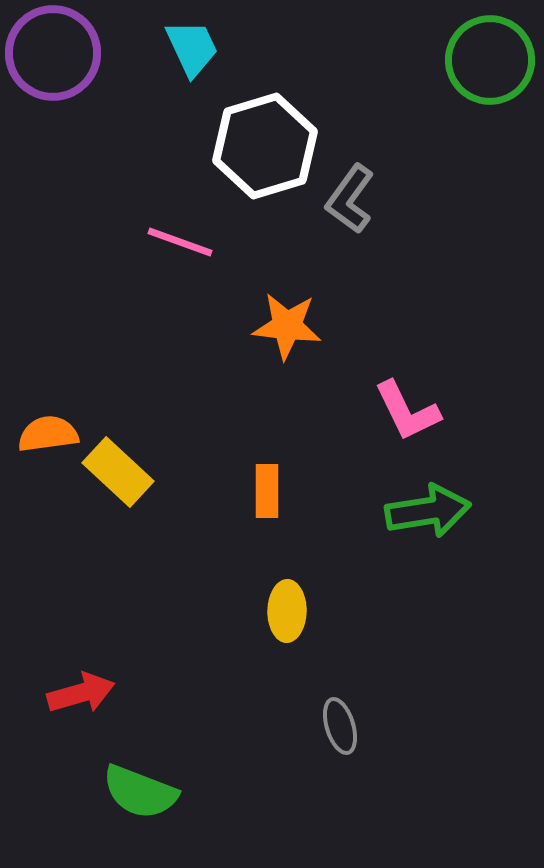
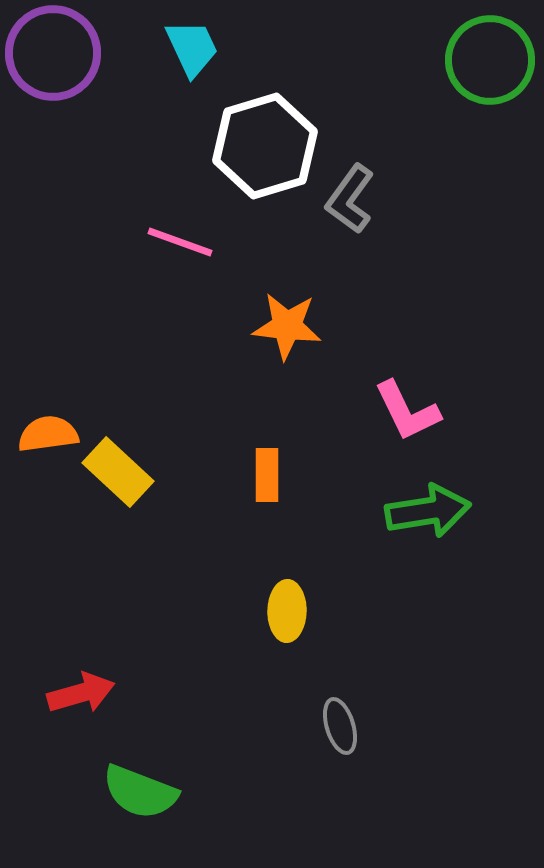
orange rectangle: moved 16 px up
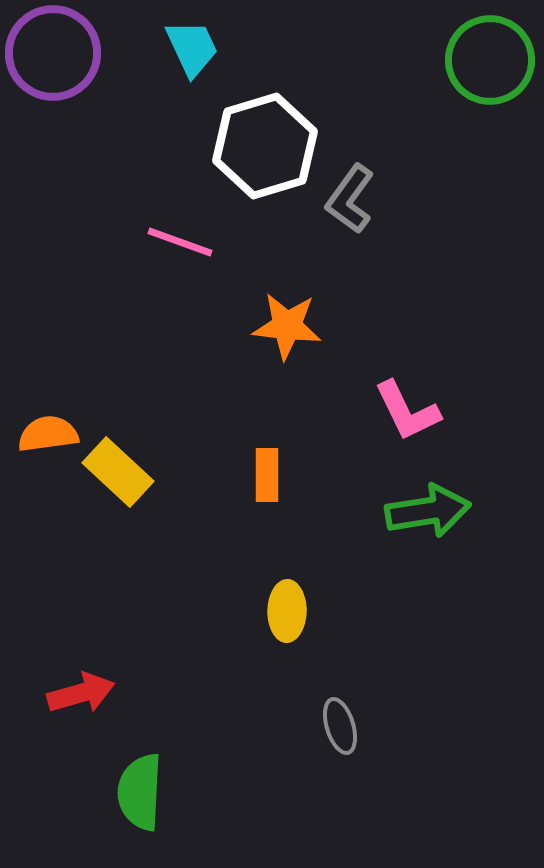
green semicircle: rotated 72 degrees clockwise
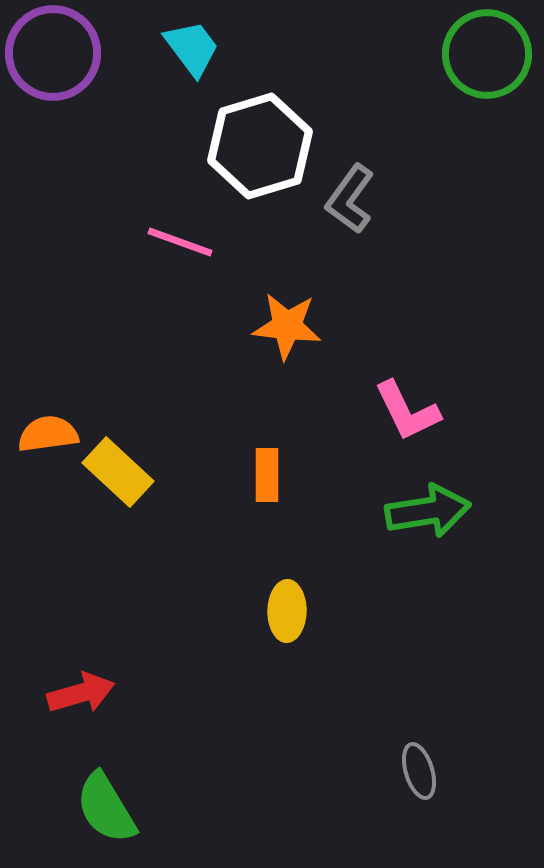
cyan trapezoid: rotated 12 degrees counterclockwise
green circle: moved 3 px left, 6 px up
white hexagon: moved 5 px left
gray ellipse: moved 79 px right, 45 px down
green semicircle: moved 34 px left, 16 px down; rotated 34 degrees counterclockwise
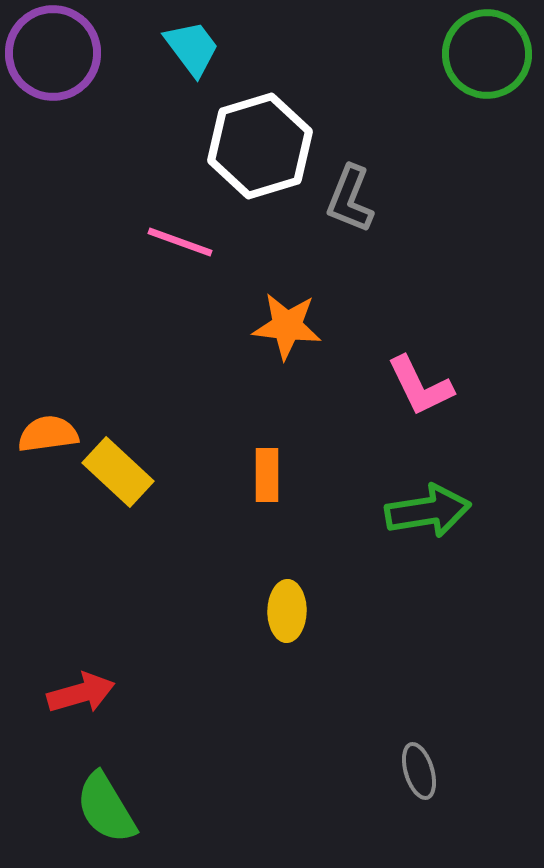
gray L-shape: rotated 14 degrees counterclockwise
pink L-shape: moved 13 px right, 25 px up
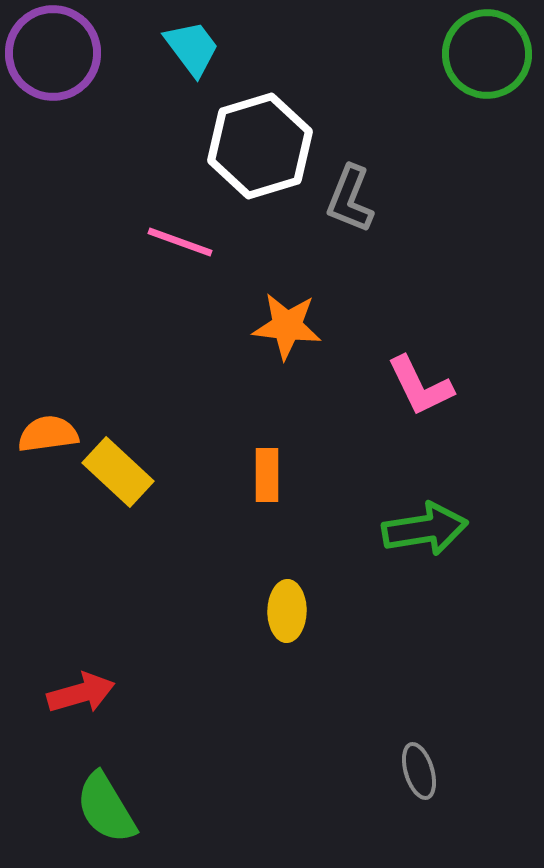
green arrow: moved 3 px left, 18 px down
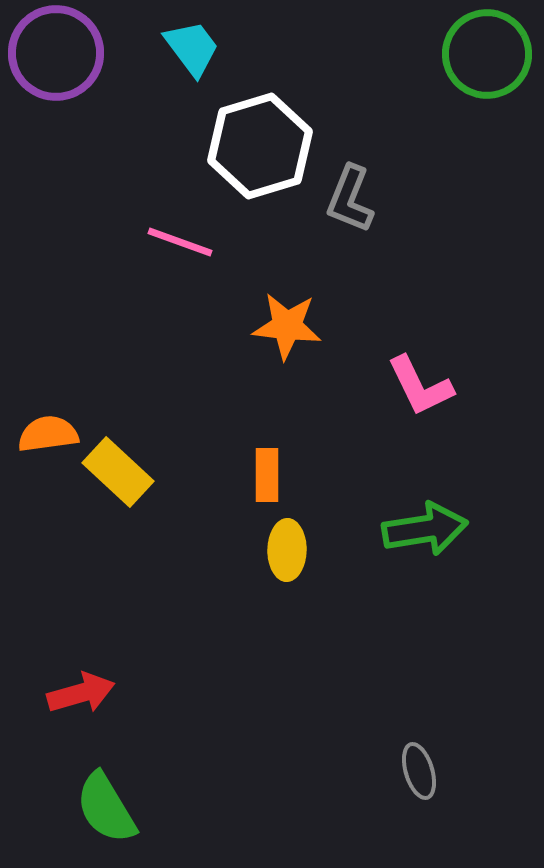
purple circle: moved 3 px right
yellow ellipse: moved 61 px up
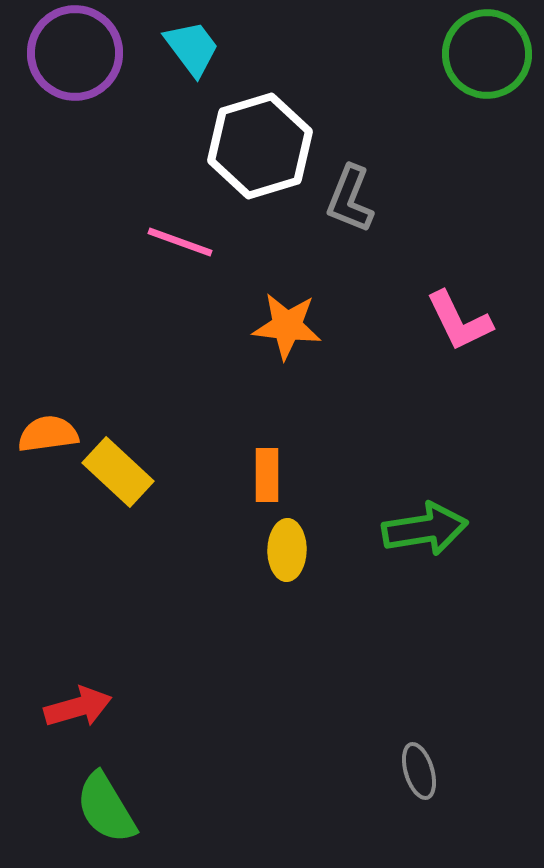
purple circle: moved 19 px right
pink L-shape: moved 39 px right, 65 px up
red arrow: moved 3 px left, 14 px down
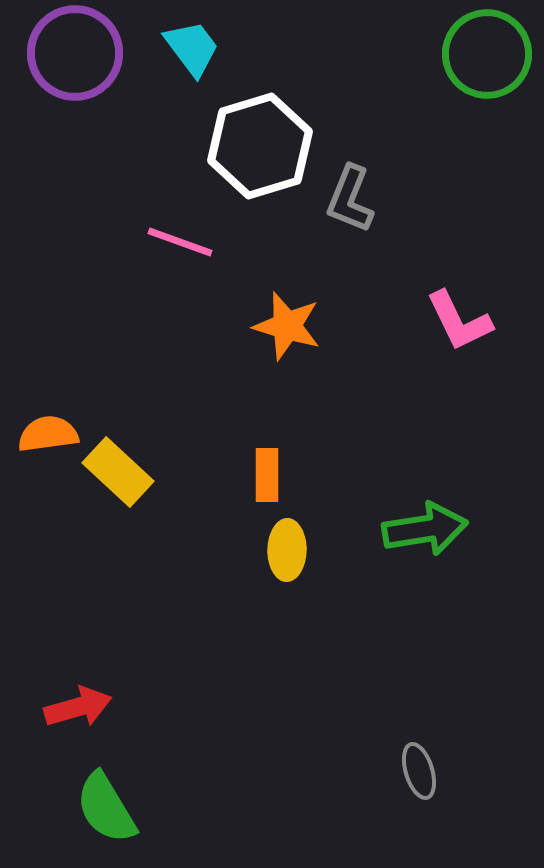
orange star: rotated 10 degrees clockwise
